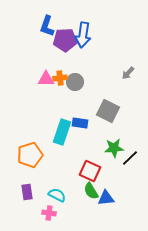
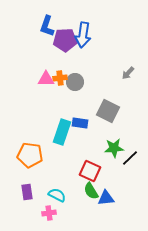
orange pentagon: rotated 25 degrees clockwise
pink cross: rotated 16 degrees counterclockwise
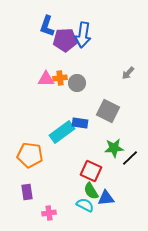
gray circle: moved 2 px right, 1 px down
cyan rectangle: rotated 35 degrees clockwise
red square: moved 1 px right
cyan semicircle: moved 28 px right, 10 px down
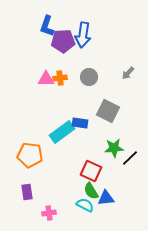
purple pentagon: moved 2 px left, 1 px down
gray circle: moved 12 px right, 6 px up
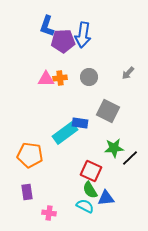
cyan rectangle: moved 3 px right, 1 px down
green semicircle: moved 1 px left, 1 px up
cyan semicircle: moved 1 px down
pink cross: rotated 16 degrees clockwise
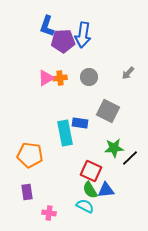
pink triangle: moved 1 px up; rotated 30 degrees counterclockwise
cyan rectangle: rotated 65 degrees counterclockwise
blue triangle: moved 8 px up
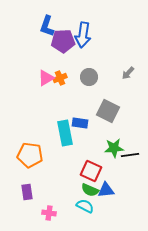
orange cross: rotated 16 degrees counterclockwise
black line: moved 3 px up; rotated 36 degrees clockwise
green semicircle: rotated 36 degrees counterclockwise
